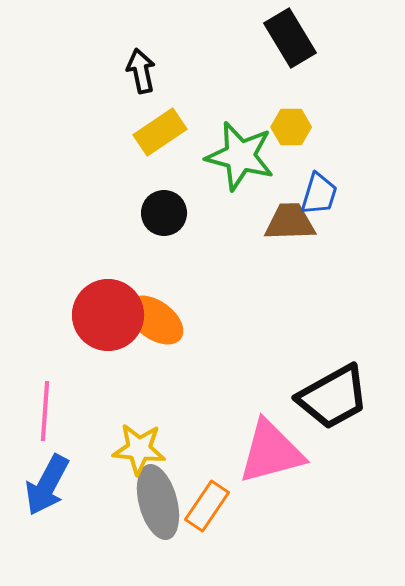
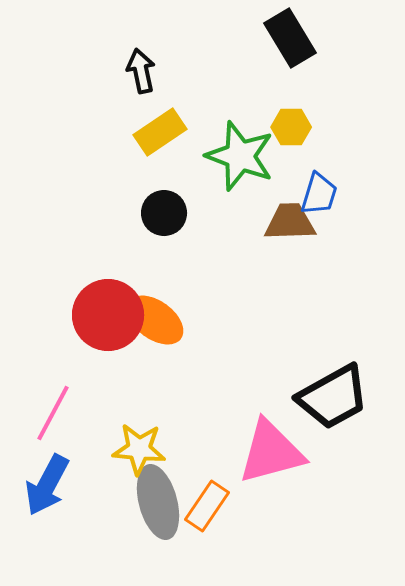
green star: rotated 6 degrees clockwise
pink line: moved 8 px right, 2 px down; rotated 24 degrees clockwise
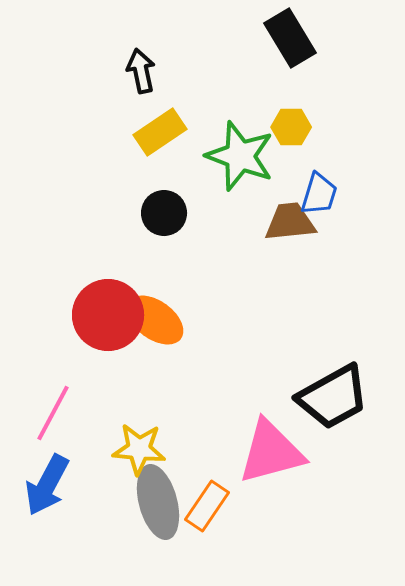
brown trapezoid: rotated 4 degrees counterclockwise
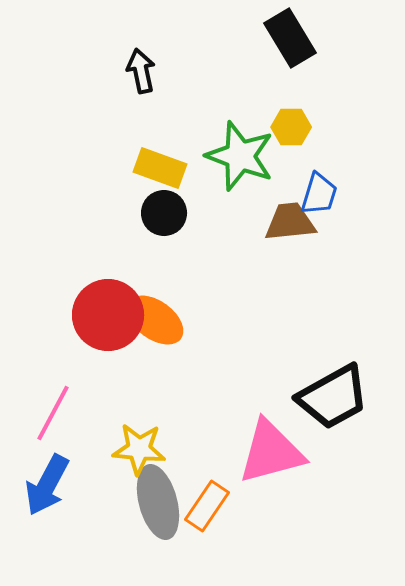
yellow rectangle: moved 36 px down; rotated 54 degrees clockwise
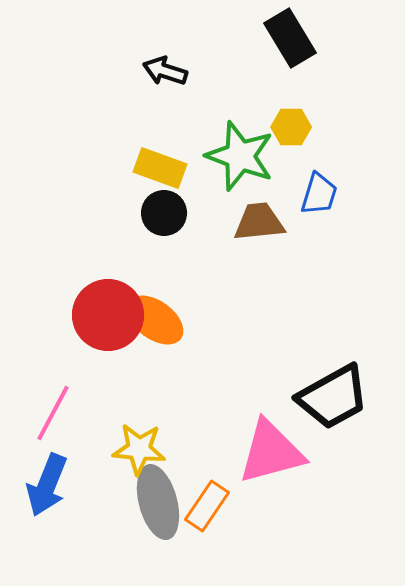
black arrow: moved 24 px right; rotated 60 degrees counterclockwise
brown trapezoid: moved 31 px left
blue arrow: rotated 6 degrees counterclockwise
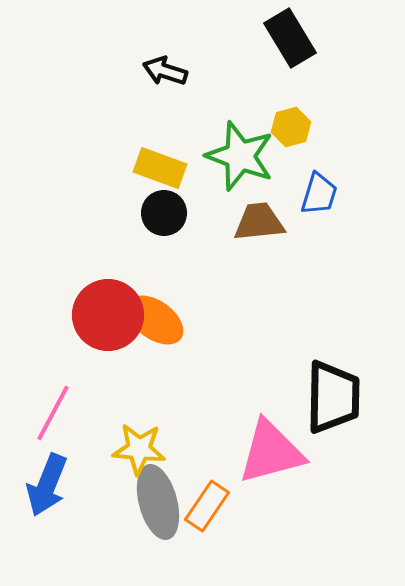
yellow hexagon: rotated 15 degrees counterclockwise
black trapezoid: rotated 60 degrees counterclockwise
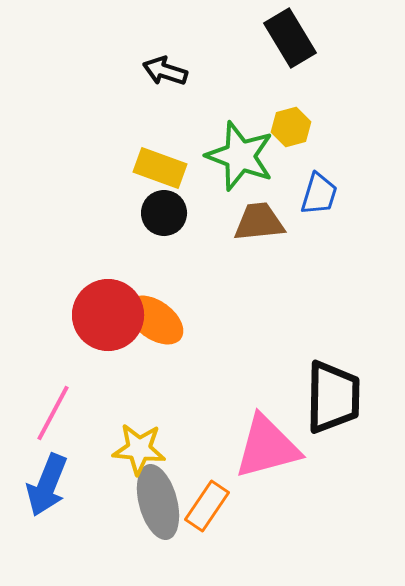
pink triangle: moved 4 px left, 5 px up
